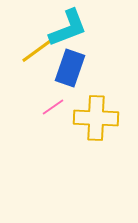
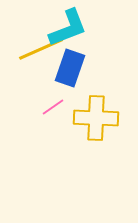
yellow line: moved 1 px left, 2 px down; rotated 12 degrees clockwise
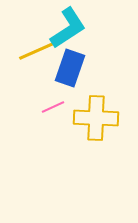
cyan L-shape: rotated 12 degrees counterclockwise
pink line: rotated 10 degrees clockwise
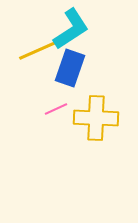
cyan L-shape: moved 3 px right, 1 px down
pink line: moved 3 px right, 2 px down
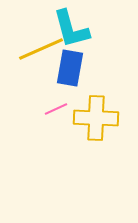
cyan L-shape: rotated 108 degrees clockwise
blue rectangle: rotated 9 degrees counterclockwise
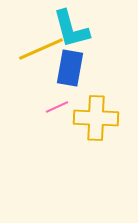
pink line: moved 1 px right, 2 px up
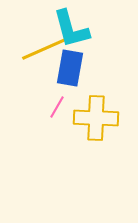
yellow line: moved 3 px right
pink line: rotated 35 degrees counterclockwise
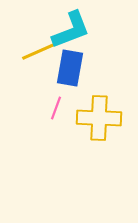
cyan L-shape: moved 1 px down; rotated 96 degrees counterclockwise
pink line: moved 1 px left, 1 px down; rotated 10 degrees counterclockwise
yellow cross: moved 3 px right
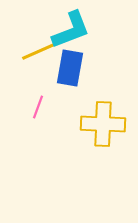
pink line: moved 18 px left, 1 px up
yellow cross: moved 4 px right, 6 px down
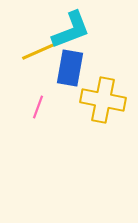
yellow cross: moved 24 px up; rotated 9 degrees clockwise
